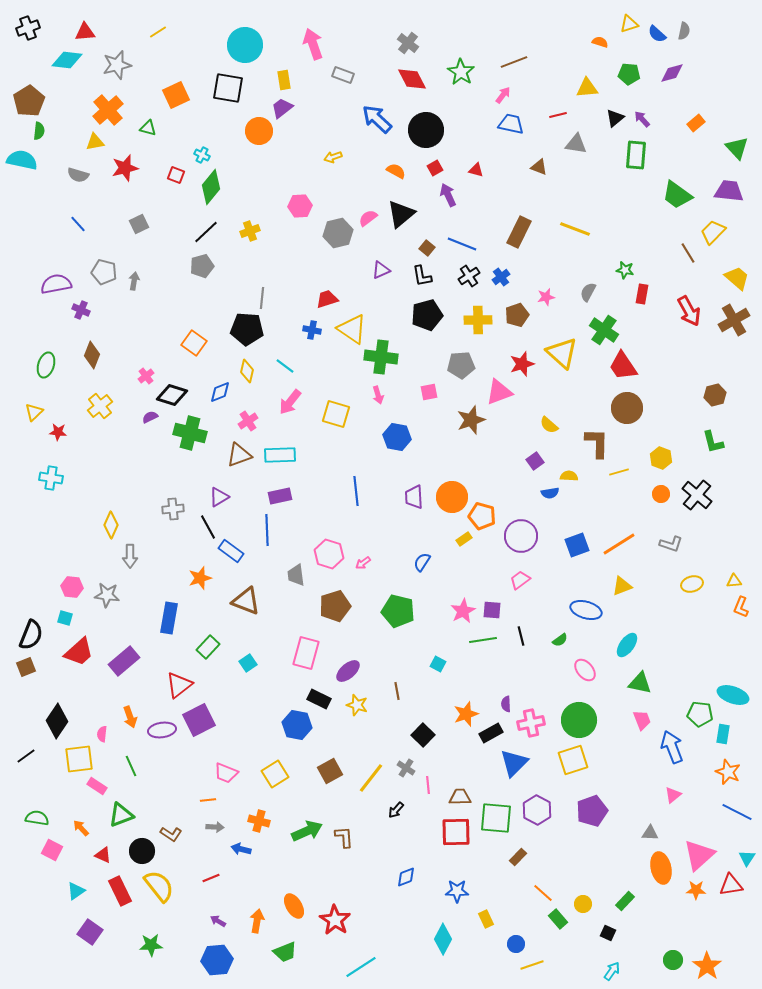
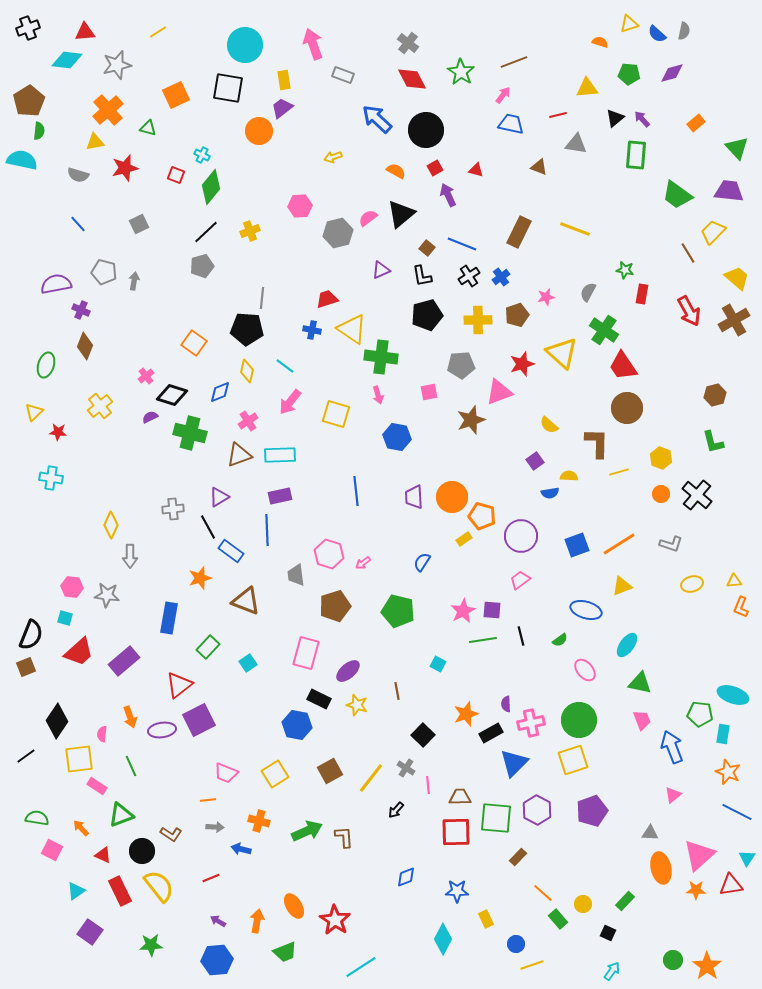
brown diamond at (92, 355): moved 7 px left, 9 px up
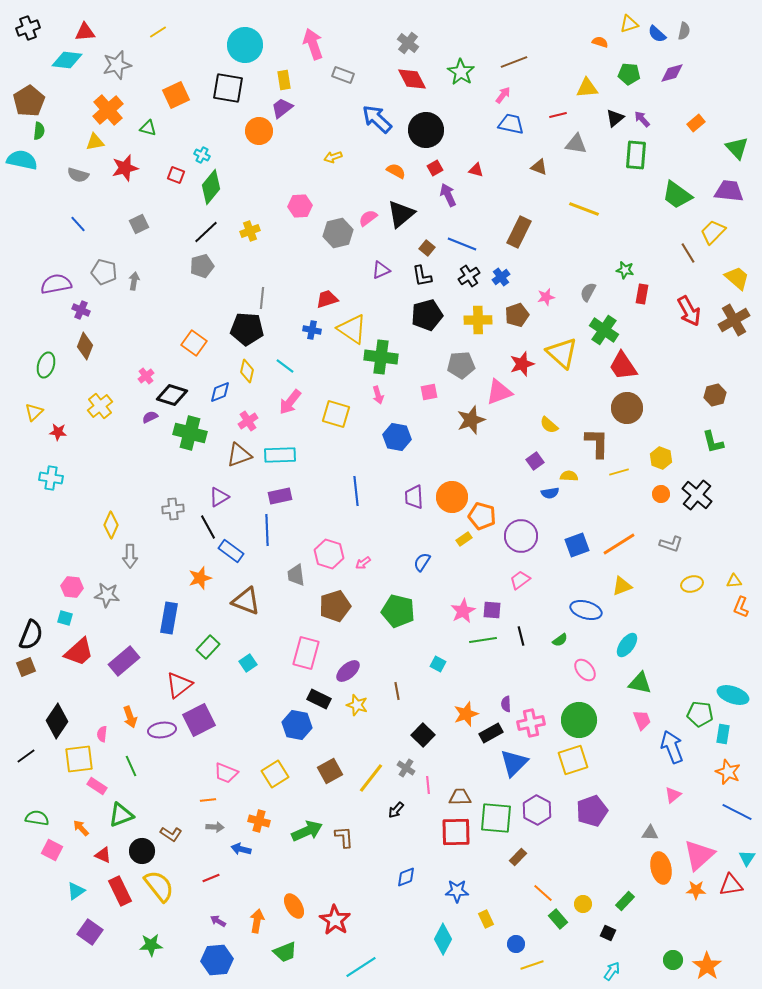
yellow line at (575, 229): moved 9 px right, 20 px up
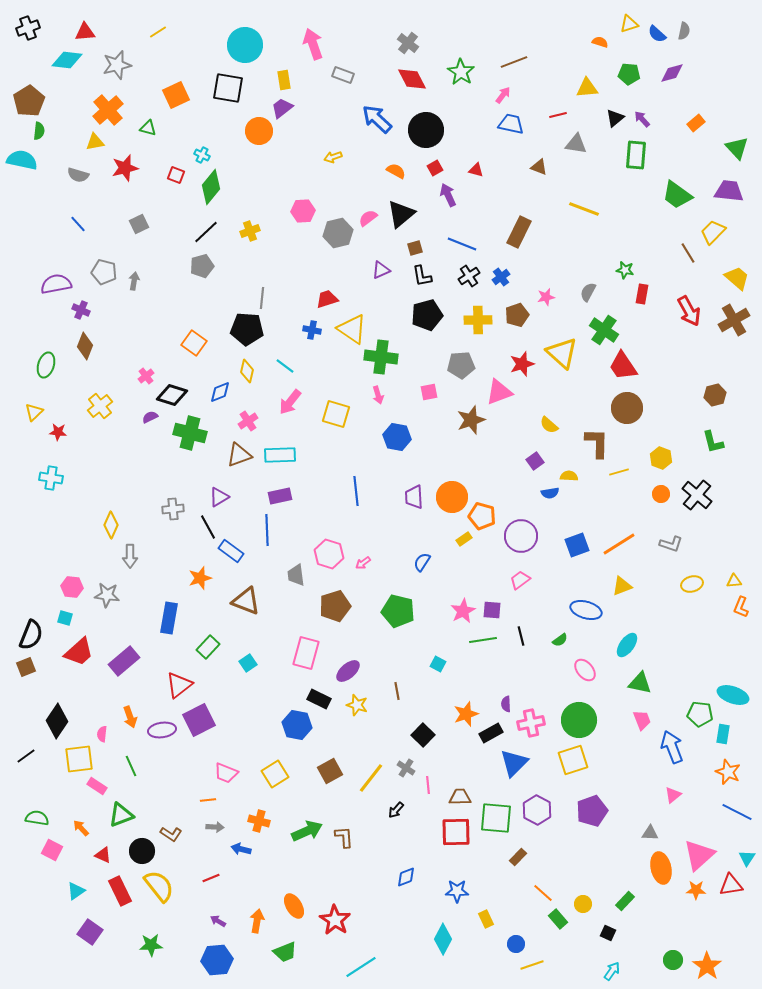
pink hexagon at (300, 206): moved 3 px right, 5 px down
brown square at (427, 248): moved 12 px left; rotated 35 degrees clockwise
